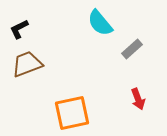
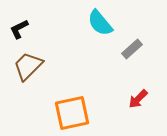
brown trapezoid: moved 1 px right, 2 px down; rotated 24 degrees counterclockwise
red arrow: rotated 65 degrees clockwise
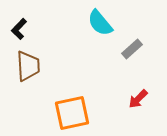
black L-shape: rotated 20 degrees counterclockwise
brown trapezoid: rotated 132 degrees clockwise
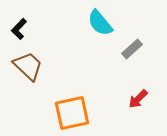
brown trapezoid: rotated 44 degrees counterclockwise
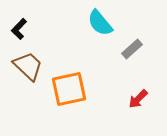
orange square: moved 3 px left, 24 px up
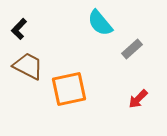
brown trapezoid: rotated 16 degrees counterclockwise
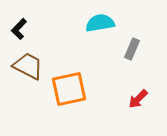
cyan semicircle: rotated 120 degrees clockwise
gray rectangle: rotated 25 degrees counterclockwise
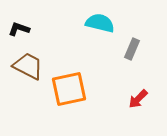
cyan semicircle: rotated 24 degrees clockwise
black L-shape: rotated 65 degrees clockwise
